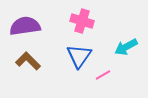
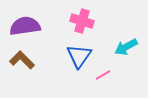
brown L-shape: moved 6 px left, 1 px up
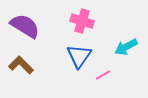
purple semicircle: rotated 40 degrees clockwise
brown L-shape: moved 1 px left, 5 px down
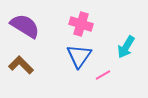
pink cross: moved 1 px left, 3 px down
cyan arrow: rotated 30 degrees counterclockwise
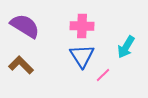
pink cross: moved 1 px right, 2 px down; rotated 15 degrees counterclockwise
blue triangle: moved 3 px right; rotated 8 degrees counterclockwise
pink line: rotated 14 degrees counterclockwise
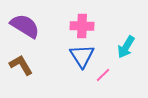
brown L-shape: rotated 15 degrees clockwise
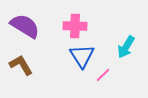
pink cross: moved 7 px left
